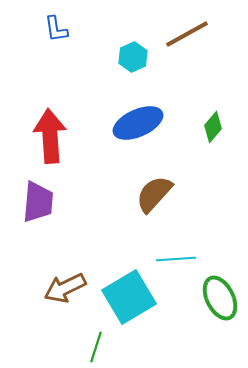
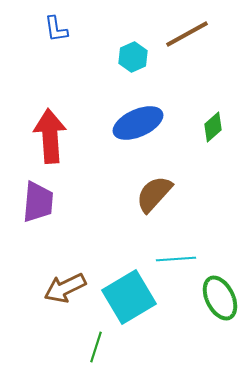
green diamond: rotated 8 degrees clockwise
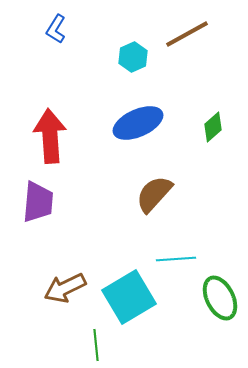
blue L-shape: rotated 40 degrees clockwise
green line: moved 2 px up; rotated 24 degrees counterclockwise
